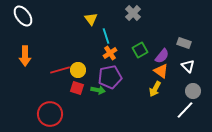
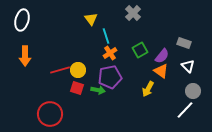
white ellipse: moved 1 px left, 4 px down; rotated 50 degrees clockwise
yellow arrow: moved 7 px left
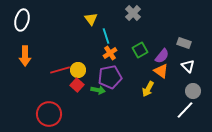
red square: moved 3 px up; rotated 24 degrees clockwise
red circle: moved 1 px left
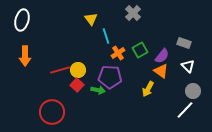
orange cross: moved 8 px right
purple pentagon: rotated 15 degrees clockwise
red circle: moved 3 px right, 2 px up
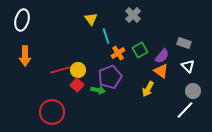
gray cross: moved 2 px down
purple pentagon: rotated 25 degrees counterclockwise
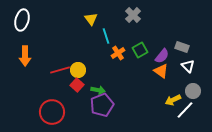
gray rectangle: moved 2 px left, 4 px down
purple pentagon: moved 8 px left, 28 px down
yellow arrow: moved 25 px right, 11 px down; rotated 35 degrees clockwise
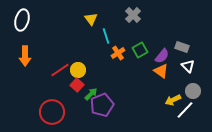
red line: rotated 18 degrees counterclockwise
green arrow: moved 7 px left, 4 px down; rotated 56 degrees counterclockwise
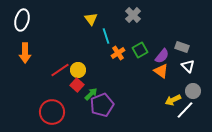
orange arrow: moved 3 px up
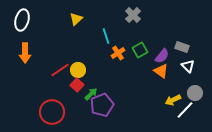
yellow triangle: moved 15 px left; rotated 24 degrees clockwise
gray circle: moved 2 px right, 2 px down
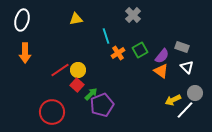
yellow triangle: rotated 32 degrees clockwise
white triangle: moved 1 px left, 1 px down
